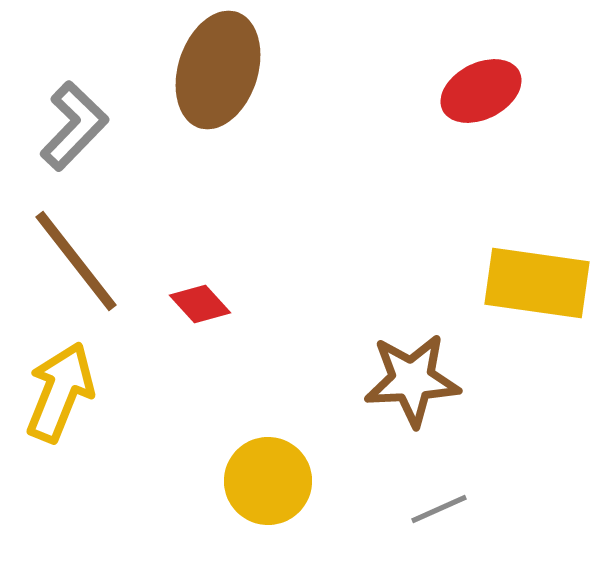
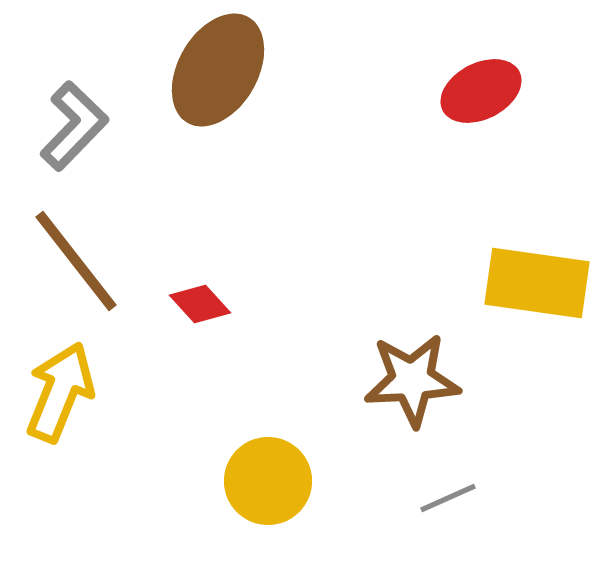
brown ellipse: rotated 12 degrees clockwise
gray line: moved 9 px right, 11 px up
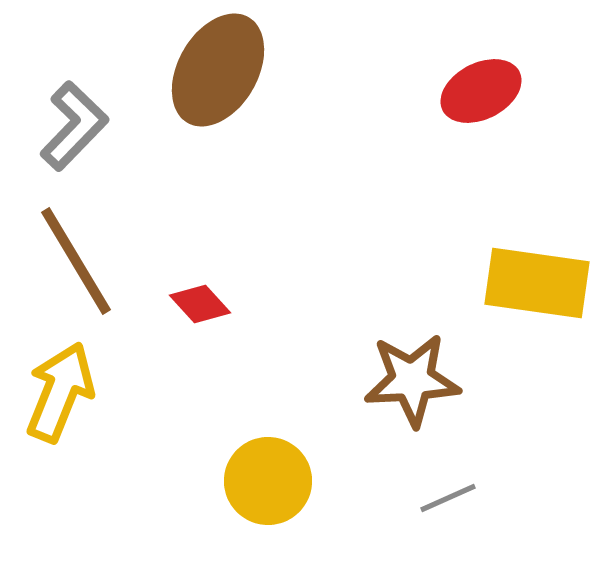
brown line: rotated 7 degrees clockwise
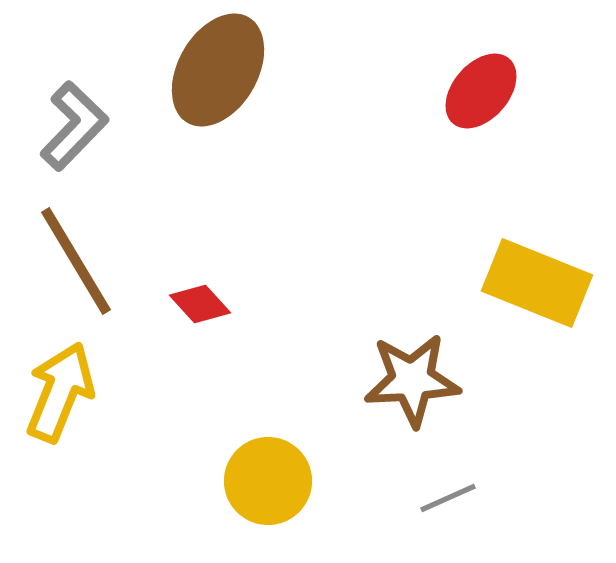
red ellipse: rotated 22 degrees counterclockwise
yellow rectangle: rotated 14 degrees clockwise
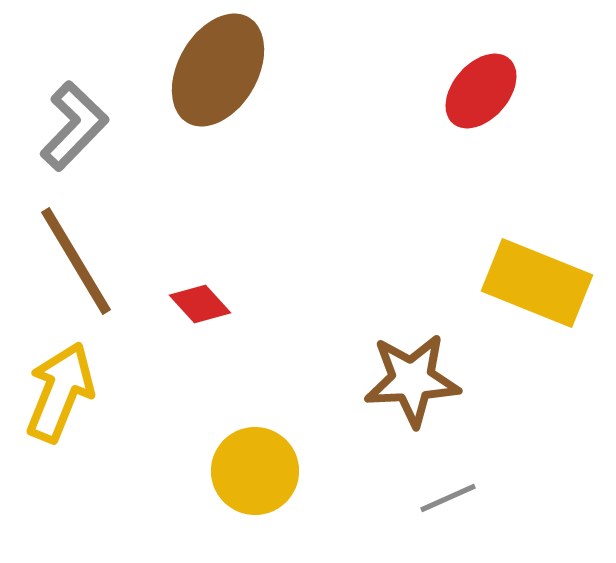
yellow circle: moved 13 px left, 10 px up
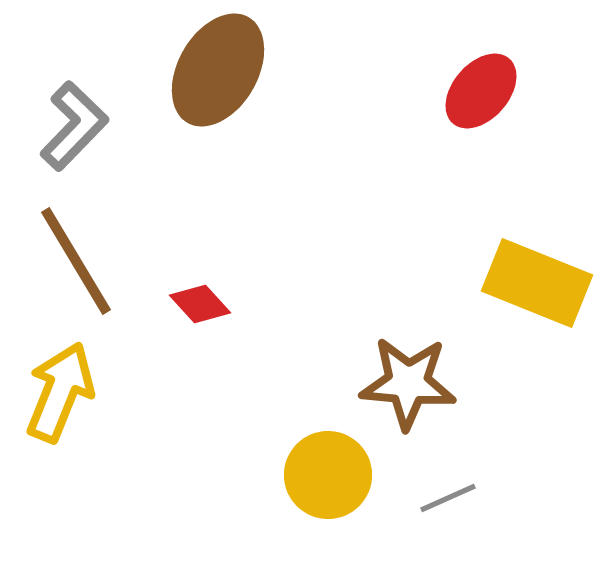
brown star: moved 4 px left, 3 px down; rotated 8 degrees clockwise
yellow circle: moved 73 px right, 4 px down
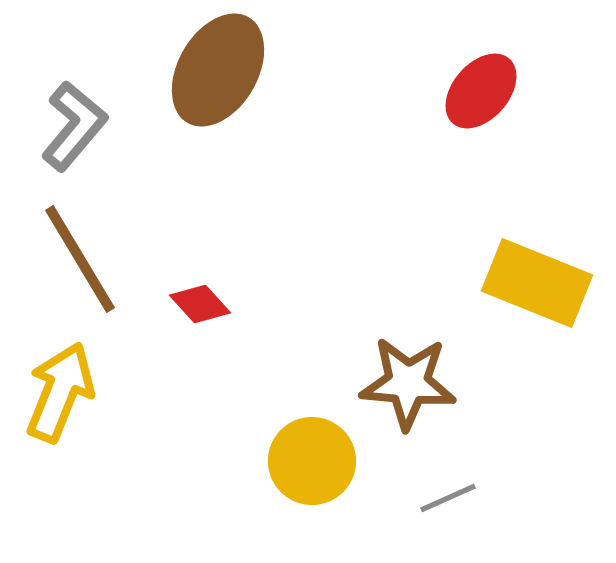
gray L-shape: rotated 4 degrees counterclockwise
brown line: moved 4 px right, 2 px up
yellow circle: moved 16 px left, 14 px up
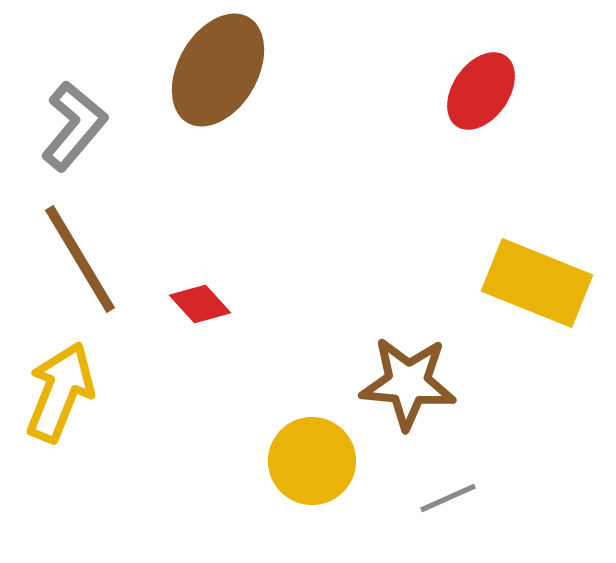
red ellipse: rotated 6 degrees counterclockwise
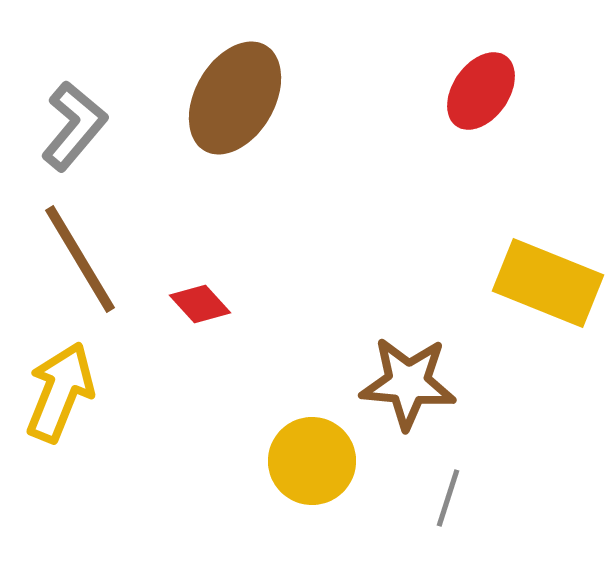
brown ellipse: moved 17 px right, 28 px down
yellow rectangle: moved 11 px right
gray line: rotated 48 degrees counterclockwise
